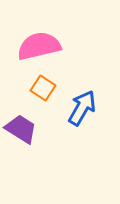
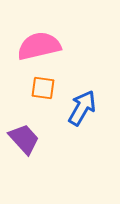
orange square: rotated 25 degrees counterclockwise
purple trapezoid: moved 3 px right, 10 px down; rotated 16 degrees clockwise
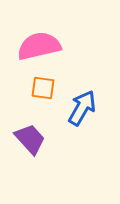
purple trapezoid: moved 6 px right
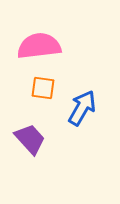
pink semicircle: rotated 6 degrees clockwise
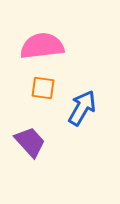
pink semicircle: moved 3 px right
purple trapezoid: moved 3 px down
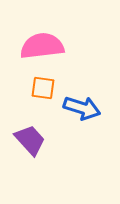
blue arrow: rotated 78 degrees clockwise
purple trapezoid: moved 2 px up
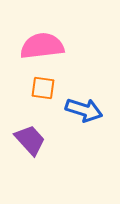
blue arrow: moved 2 px right, 2 px down
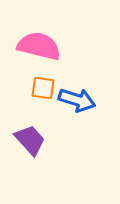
pink semicircle: moved 3 px left; rotated 21 degrees clockwise
blue arrow: moved 7 px left, 10 px up
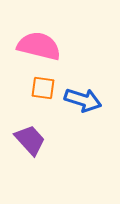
blue arrow: moved 6 px right
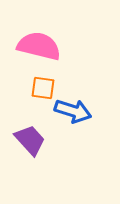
blue arrow: moved 10 px left, 11 px down
